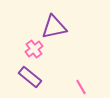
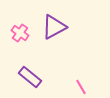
purple triangle: rotated 16 degrees counterclockwise
pink cross: moved 14 px left, 16 px up; rotated 18 degrees counterclockwise
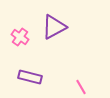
pink cross: moved 4 px down
purple rectangle: rotated 25 degrees counterclockwise
